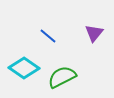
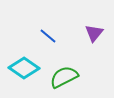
green semicircle: moved 2 px right
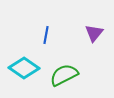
blue line: moved 2 px left, 1 px up; rotated 60 degrees clockwise
green semicircle: moved 2 px up
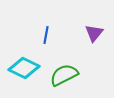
cyan diamond: rotated 8 degrees counterclockwise
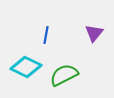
cyan diamond: moved 2 px right, 1 px up
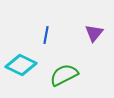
cyan diamond: moved 5 px left, 2 px up
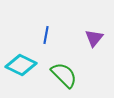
purple triangle: moved 5 px down
green semicircle: rotated 72 degrees clockwise
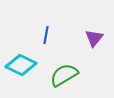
green semicircle: rotated 76 degrees counterclockwise
